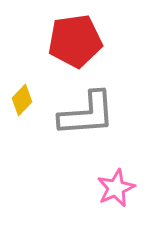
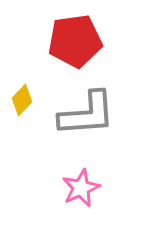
pink star: moved 35 px left
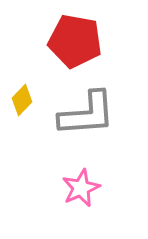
red pentagon: rotated 18 degrees clockwise
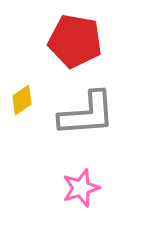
yellow diamond: rotated 12 degrees clockwise
pink star: rotated 6 degrees clockwise
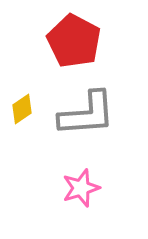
red pentagon: moved 1 px left; rotated 18 degrees clockwise
yellow diamond: moved 9 px down
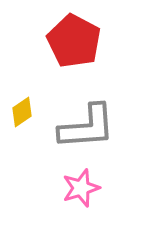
yellow diamond: moved 3 px down
gray L-shape: moved 13 px down
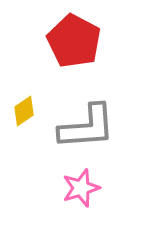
yellow diamond: moved 2 px right, 1 px up
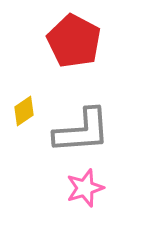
gray L-shape: moved 5 px left, 4 px down
pink star: moved 4 px right
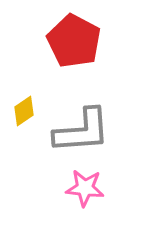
pink star: rotated 24 degrees clockwise
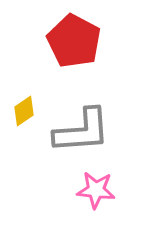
pink star: moved 11 px right, 2 px down
